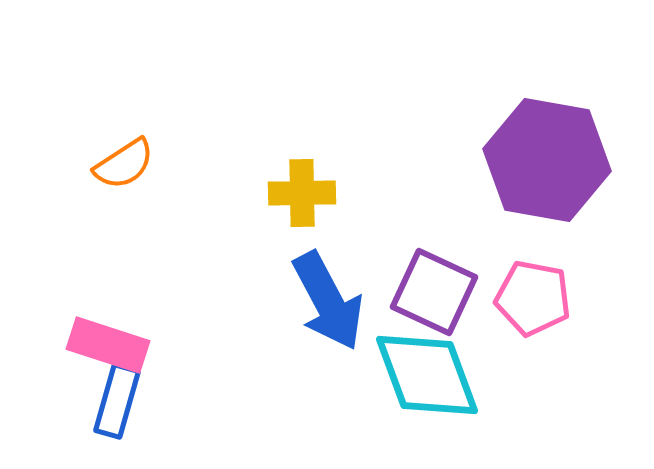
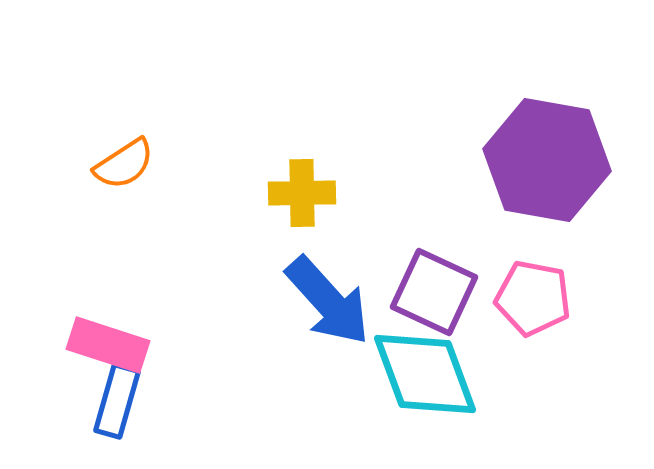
blue arrow: rotated 14 degrees counterclockwise
cyan diamond: moved 2 px left, 1 px up
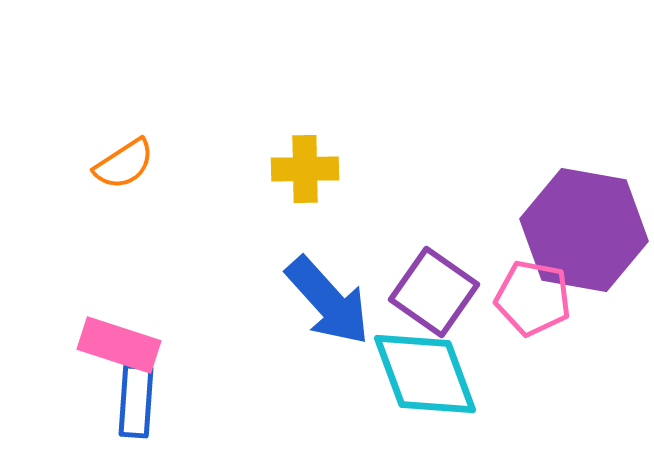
purple hexagon: moved 37 px right, 70 px down
yellow cross: moved 3 px right, 24 px up
purple square: rotated 10 degrees clockwise
pink rectangle: moved 11 px right
blue rectangle: moved 19 px right; rotated 12 degrees counterclockwise
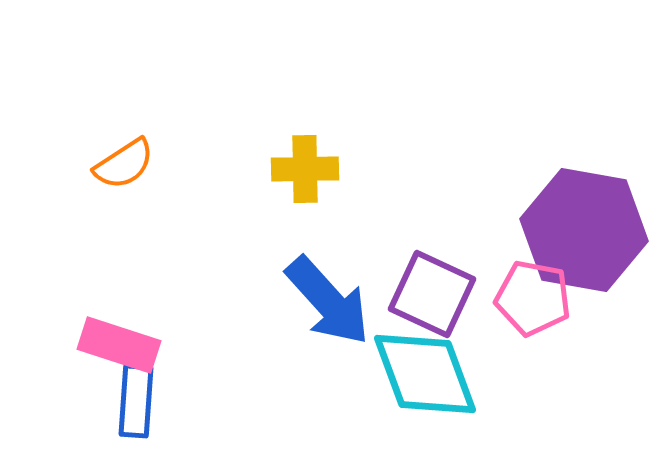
purple square: moved 2 px left, 2 px down; rotated 10 degrees counterclockwise
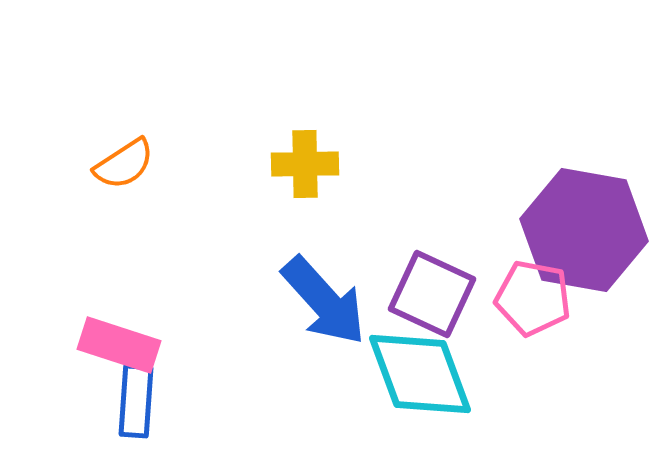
yellow cross: moved 5 px up
blue arrow: moved 4 px left
cyan diamond: moved 5 px left
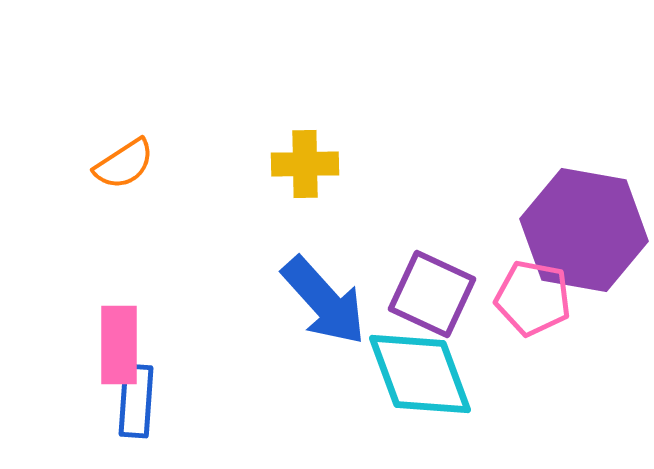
pink rectangle: rotated 72 degrees clockwise
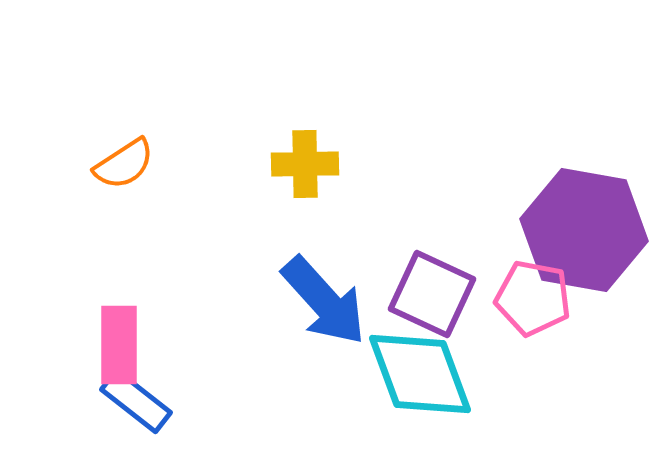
blue rectangle: rotated 56 degrees counterclockwise
